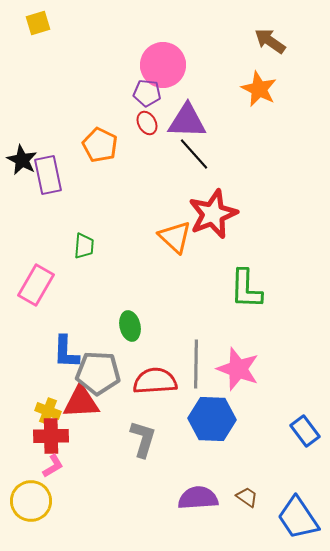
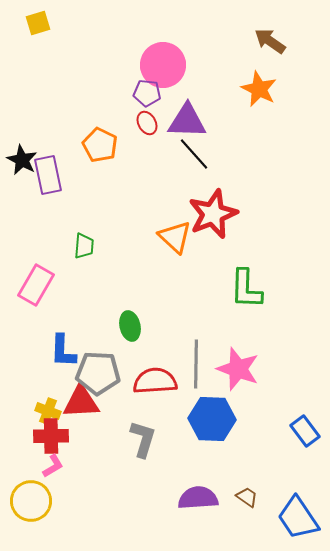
blue L-shape: moved 3 px left, 1 px up
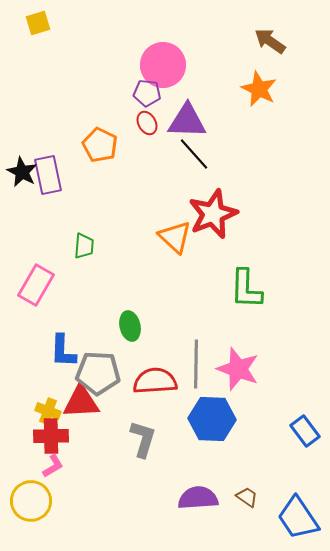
black star: moved 12 px down
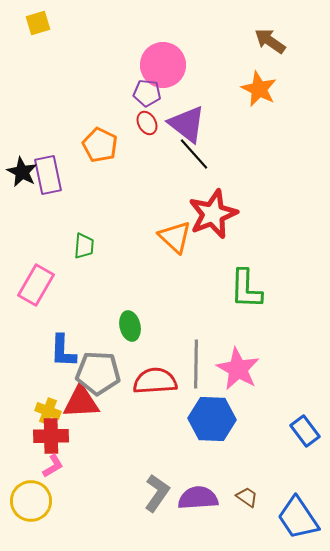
purple triangle: moved 3 px down; rotated 36 degrees clockwise
pink star: rotated 9 degrees clockwise
gray L-shape: moved 14 px right, 54 px down; rotated 18 degrees clockwise
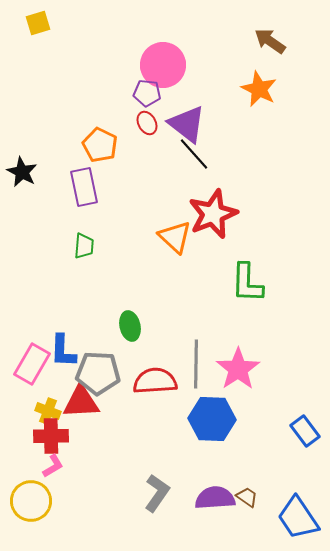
purple rectangle: moved 36 px right, 12 px down
pink rectangle: moved 4 px left, 79 px down
green L-shape: moved 1 px right, 6 px up
pink star: rotated 9 degrees clockwise
purple semicircle: moved 17 px right
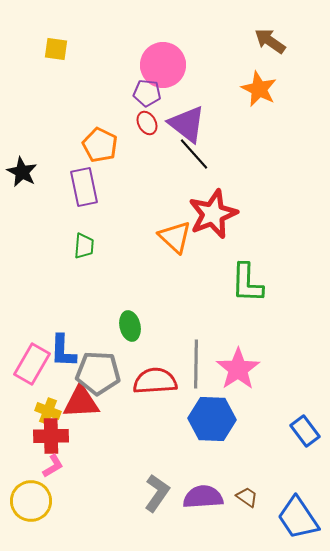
yellow square: moved 18 px right, 26 px down; rotated 25 degrees clockwise
purple semicircle: moved 12 px left, 1 px up
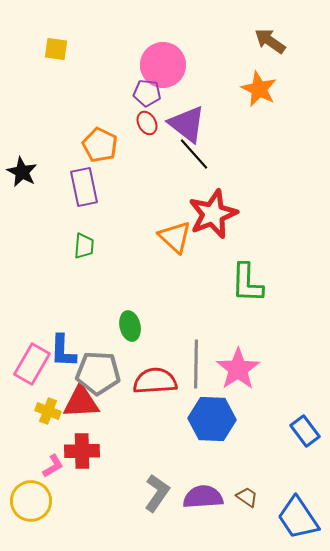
red cross: moved 31 px right, 15 px down
